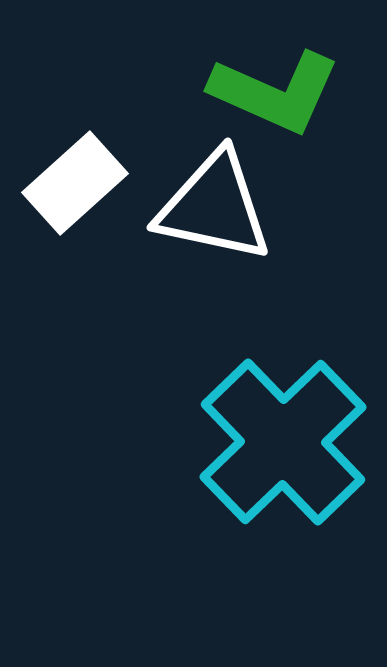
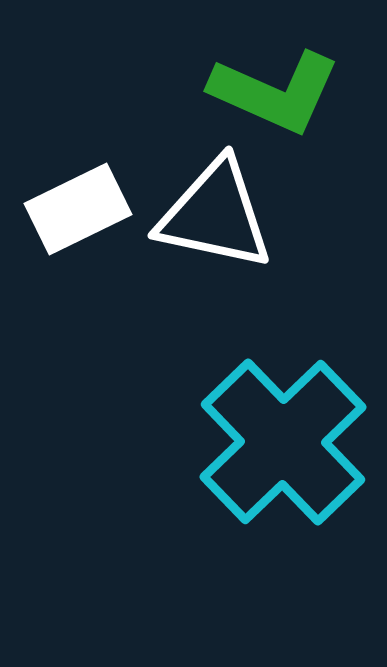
white rectangle: moved 3 px right, 26 px down; rotated 16 degrees clockwise
white triangle: moved 1 px right, 8 px down
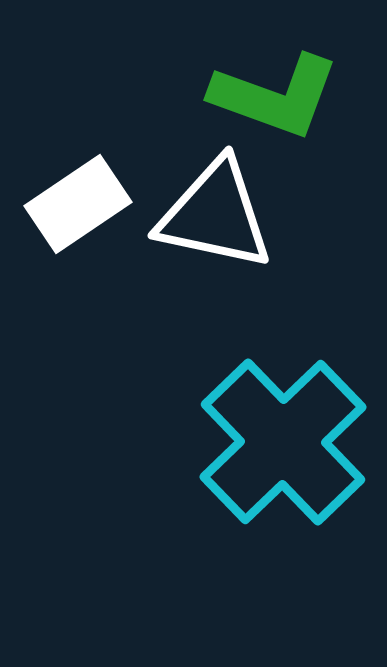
green L-shape: moved 4 px down; rotated 4 degrees counterclockwise
white rectangle: moved 5 px up; rotated 8 degrees counterclockwise
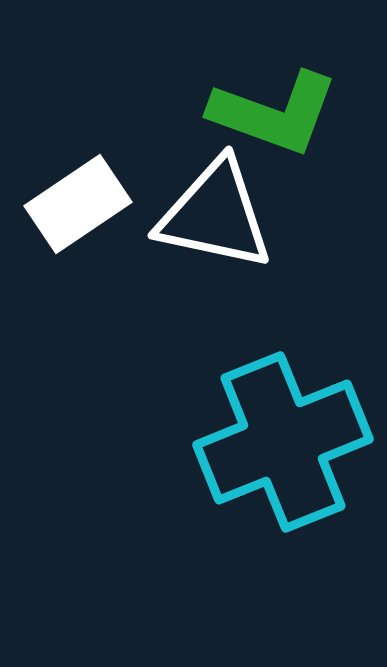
green L-shape: moved 1 px left, 17 px down
cyan cross: rotated 22 degrees clockwise
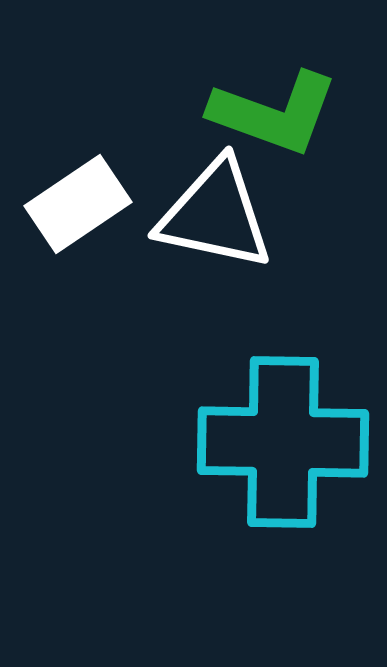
cyan cross: rotated 23 degrees clockwise
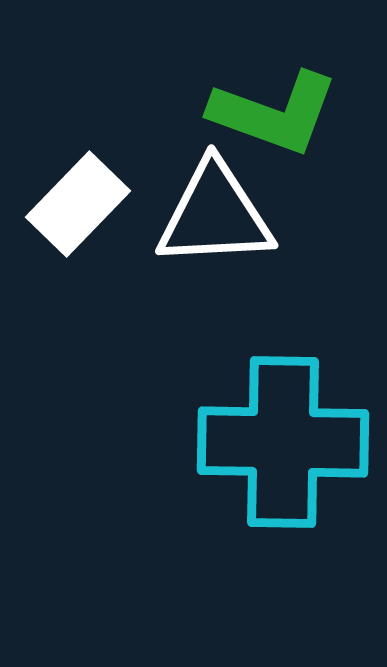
white rectangle: rotated 12 degrees counterclockwise
white triangle: rotated 15 degrees counterclockwise
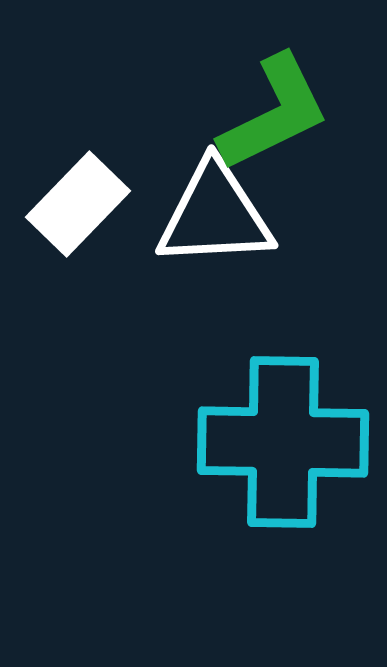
green L-shape: rotated 46 degrees counterclockwise
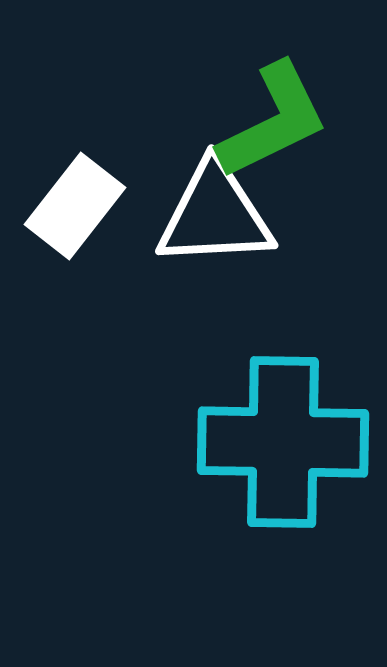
green L-shape: moved 1 px left, 8 px down
white rectangle: moved 3 px left, 2 px down; rotated 6 degrees counterclockwise
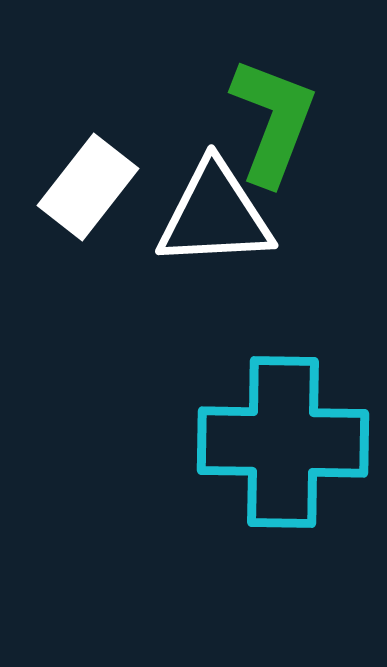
green L-shape: rotated 43 degrees counterclockwise
white rectangle: moved 13 px right, 19 px up
